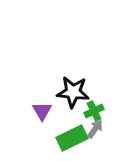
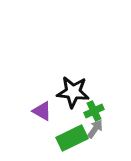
purple triangle: rotated 30 degrees counterclockwise
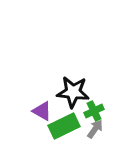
green rectangle: moved 8 px left, 12 px up
